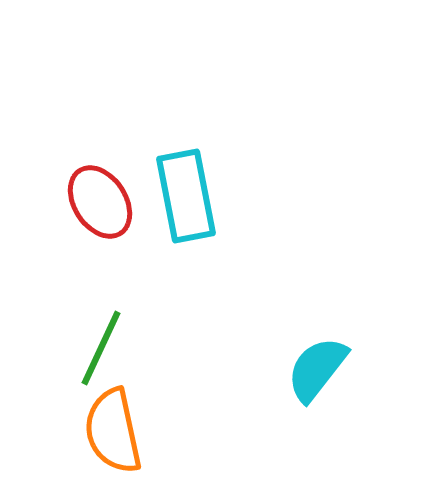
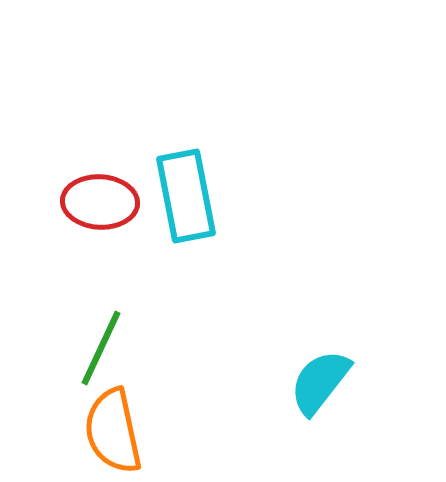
red ellipse: rotated 54 degrees counterclockwise
cyan semicircle: moved 3 px right, 13 px down
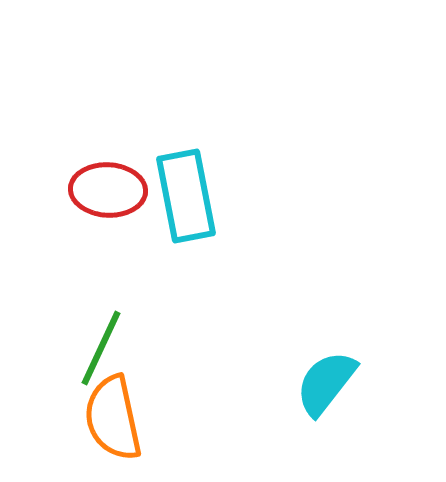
red ellipse: moved 8 px right, 12 px up
cyan semicircle: moved 6 px right, 1 px down
orange semicircle: moved 13 px up
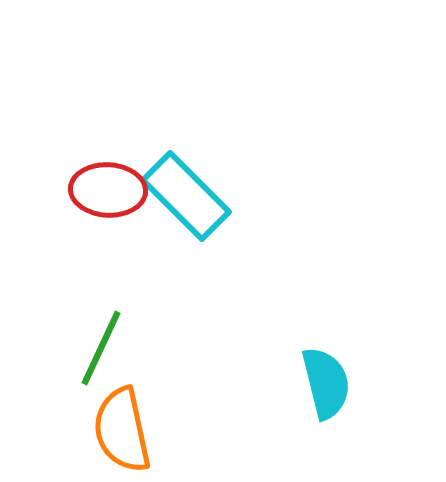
cyan rectangle: rotated 34 degrees counterclockwise
cyan semicircle: rotated 128 degrees clockwise
orange semicircle: moved 9 px right, 12 px down
